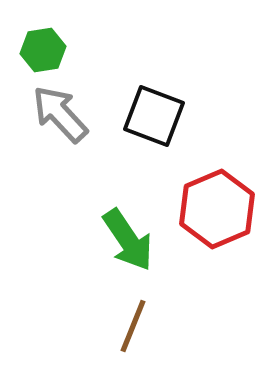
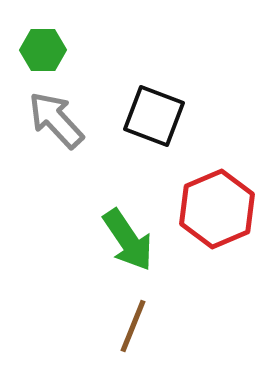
green hexagon: rotated 9 degrees clockwise
gray arrow: moved 4 px left, 6 px down
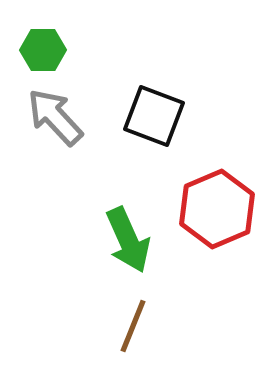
gray arrow: moved 1 px left, 3 px up
green arrow: rotated 10 degrees clockwise
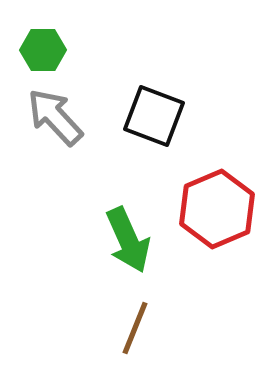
brown line: moved 2 px right, 2 px down
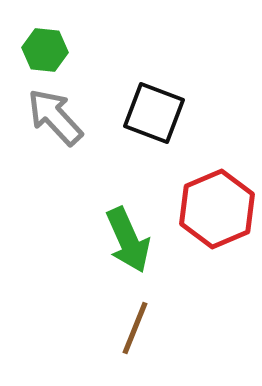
green hexagon: moved 2 px right; rotated 6 degrees clockwise
black square: moved 3 px up
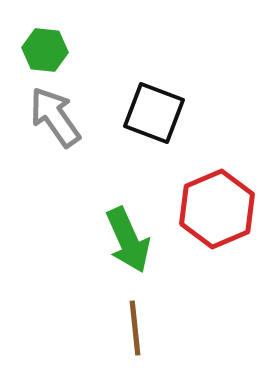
gray arrow: rotated 8 degrees clockwise
brown line: rotated 28 degrees counterclockwise
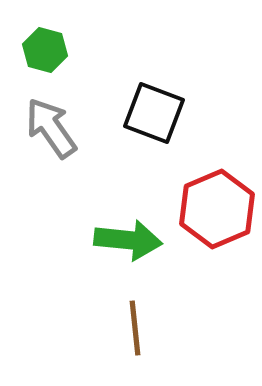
green hexagon: rotated 9 degrees clockwise
gray arrow: moved 4 px left, 11 px down
green arrow: rotated 60 degrees counterclockwise
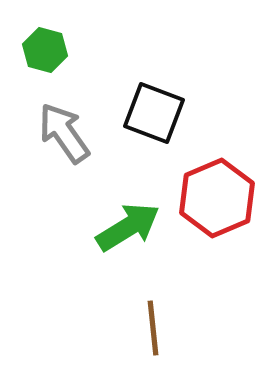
gray arrow: moved 13 px right, 5 px down
red hexagon: moved 11 px up
green arrow: moved 13 px up; rotated 38 degrees counterclockwise
brown line: moved 18 px right
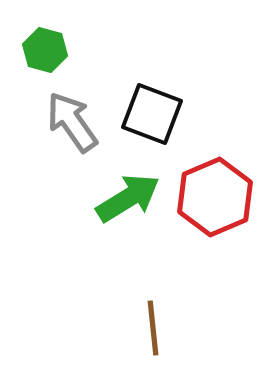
black square: moved 2 px left, 1 px down
gray arrow: moved 8 px right, 11 px up
red hexagon: moved 2 px left, 1 px up
green arrow: moved 29 px up
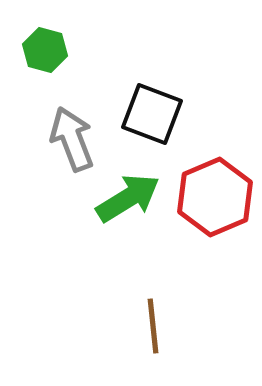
gray arrow: moved 17 px down; rotated 14 degrees clockwise
brown line: moved 2 px up
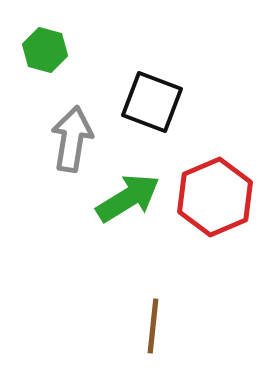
black square: moved 12 px up
gray arrow: rotated 30 degrees clockwise
brown line: rotated 12 degrees clockwise
